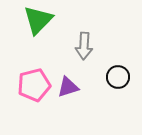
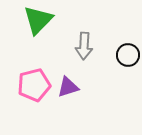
black circle: moved 10 px right, 22 px up
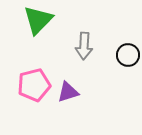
purple triangle: moved 5 px down
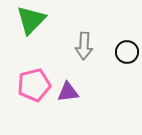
green triangle: moved 7 px left
black circle: moved 1 px left, 3 px up
purple triangle: rotated 10 degrees clockwise
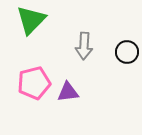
pink pentagon: moved 2 px up
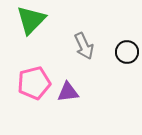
gray arrow: rotated 28 degrees counterclockwise
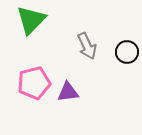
gray arrow: moved 3 px right
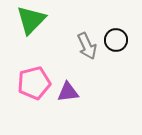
black circle: moved 11 px left, 12 px up
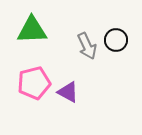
green triangle: moved 1 px right, 10 px down; rotated 44 degrees clockwise
purple triangle: rotated 35 degrees clockwise
